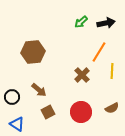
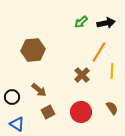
brown hexagon: moved 2 px up
brown semicircle: rotated 96 degrees counterclockwise
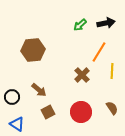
green arrow: moved 1 px left, 3 px down
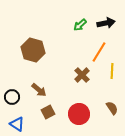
brown hexagon: rotated 20 degrees clockwise
red circle: moved 2 px left, 2 px down
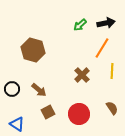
orange line: moved 3 px right, 4 px up
black circle: moved 8 px up
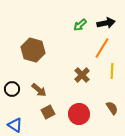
blue triangle: moved 2 px left, 1 px down
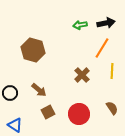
green arrow: rotated 32 degrees clockwise
black circle: moved 2 px left, 4 px down
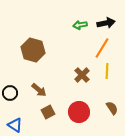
yellow line: moved 5 px left
red circle: moved 2 px up
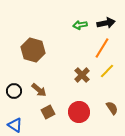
yellow line: rotated 42 degrees clockwise
black circle: moved 4 px right, 2 px up
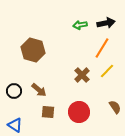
brown semicircle: moved 3 px right, 1 px up
brown square: rotated 32 degrees clockwise
